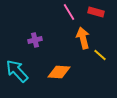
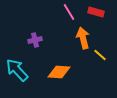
cyan arrow: moved 1 px up
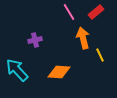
red rectangle: rotated 56 degrees counterclockwise
yellow line: rotated 24 degrees clockwise
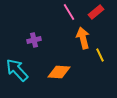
purple cross: moved 1 px left
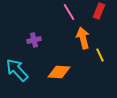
red rectangle: moved 3 px right, 1 px up; rotated 28 degrees counterclockwise
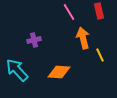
red rectangle: rotated 35 degrees counterclockwise
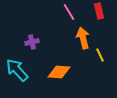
purple cross: moved 2 px left, 2 px down
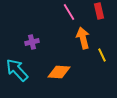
yellow line: moved 2 px right
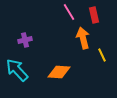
red rectangle: moved 5 px left, 4 px down
purple cross: moved 7 px left, 2 px up
